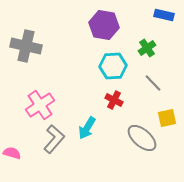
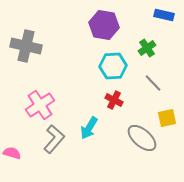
cyan arrow: moved 2 px right
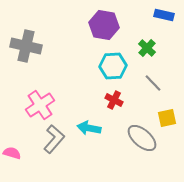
green cross: rotated 12 degrees counterclockwise
cyan arrow: rotated 70 degrees clockwise
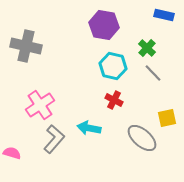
cyan hexagon: rotated 16 degrees clockwise
gray line: moved 10 px up
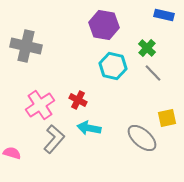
red cross: moved 36 px left
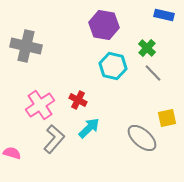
cyan arrow: rotated 125 degrees clockwise
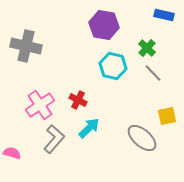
yellow square: moved 2 px up
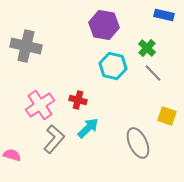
red cross: rotated 12 degrees counterclockwise
yellow square: rotated 30 degrees clockwise
cyan arrow: moved 1 px left
gray ellipse: moved 4 px left, 5 px down; rotated 24 degrees clockwise
pink semicircle: moved 2 px down
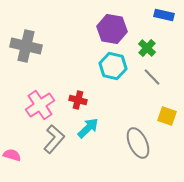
purple hexagon: moved 8 px right, 4 px down
gray line: moved 1 px left, 4 px down
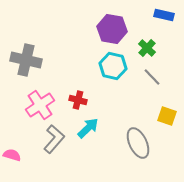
gray cross: moved 14 px down
